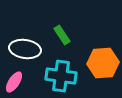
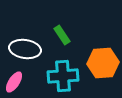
cyan cross: moved 2 px right; rotated 12 degrees counterclockwise
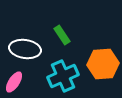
orange hexagon: moved 1 px down
cyan cross: rotated 20 degrees counterclockwise
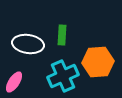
green rectangle: rotated 36 degrees clockwise
white ellipse: moved 3 px right, 5 px up
orange hexagon: moved 5 px left, 2 px up
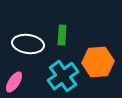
cyan cross: rotated 12 degrees counterclockwise
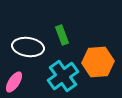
green rectangle: rotated 24 degrees counterclockwise
white ellipse: moved 3 px down
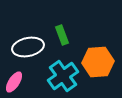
white ellipse: rotated 20 degrees counterclockwise
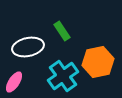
green rectangle: moved 4 px up; rotated 12 degrees counterclockwise
orange hexagon: rotated 8 degrees counterclockwise
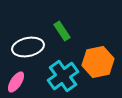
pink ellipse: moved 2 px right
